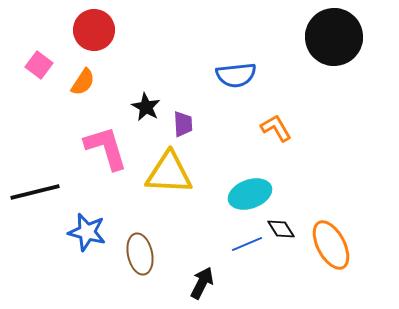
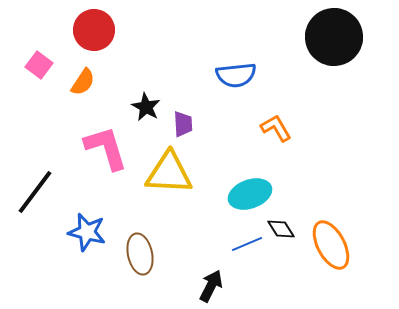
black line: rotated 39 degrees counterclockwise
black arrow: moved 9 px right, 3 px down
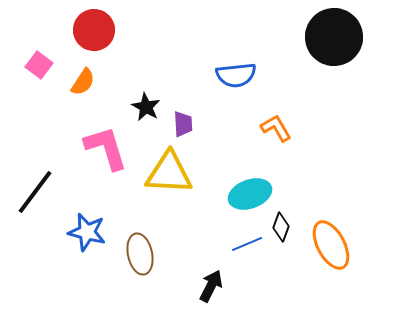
black diamond: moved 2 px up; rotated 52 degrees clockwise
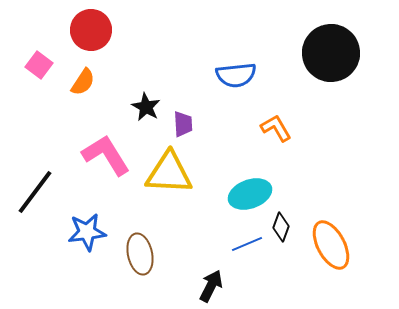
red circle: moved 3 px left
black circle: moved 3 px left, 16 px down
pink L-shape: moved 7 px down; rotated 15 degrees counterclockwise
blue star: rotated 21 degrees counterclockwise
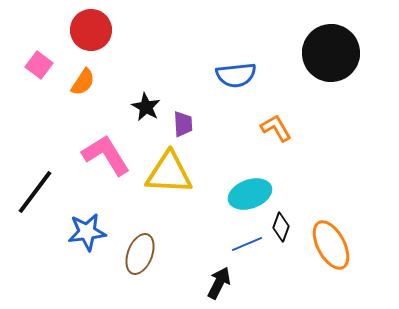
brown ellipse: rotated 33 degrees clockwise
black arrow: moved 8 px right, 3 px up
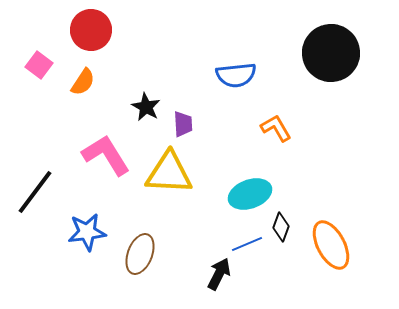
black arrow: moved 9 px up
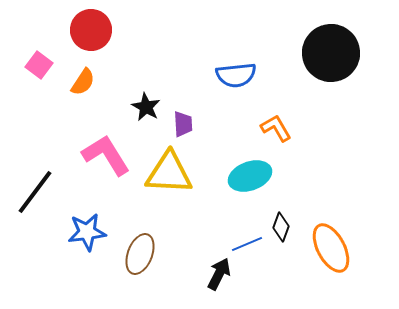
cyan ellipse: moved 18 px up
orange ellipse: moved 3 px down
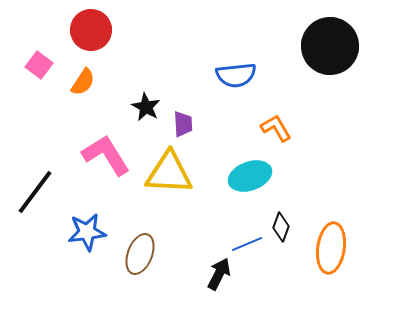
black circle: moved 1 px left, 7 px up
orange ellipse: rotated 36 degrees clockwise
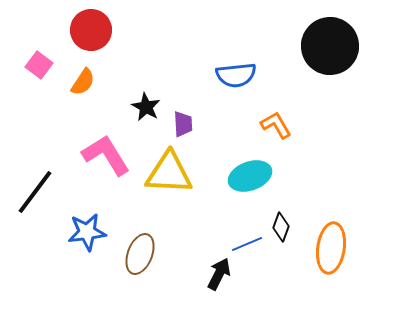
orange L-shape: moved 3 px up
